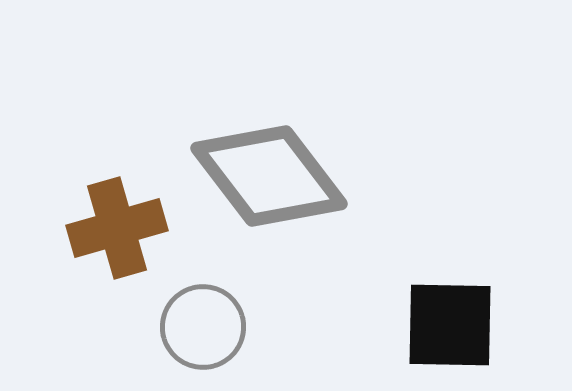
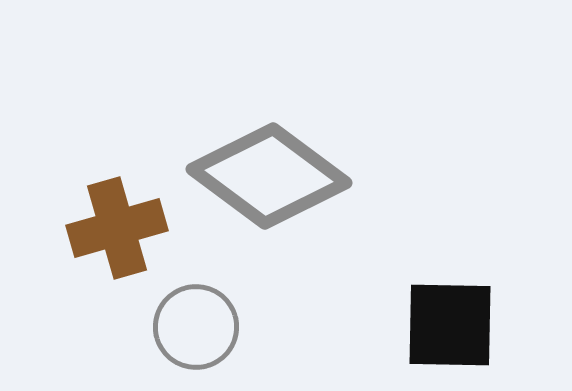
gray diamond: rotated 16 degrees counterclockwise
gray circle: moved 7 px left
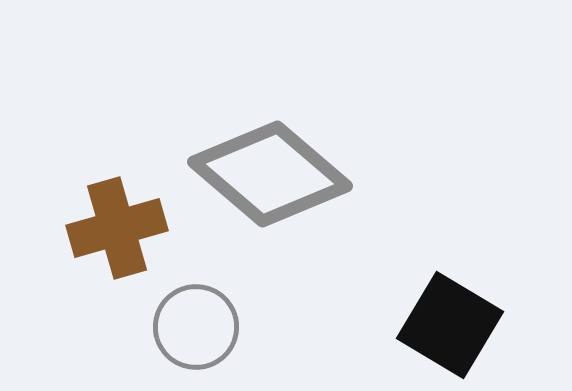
gray diamond: moved 1 px right, 2 px up; rotated 4 degrees clockwise
black square: rotated 30 degrees clockwise
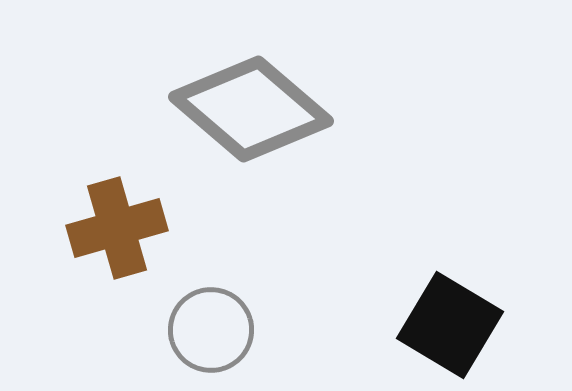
gray diamond: moved 19 px left, 65 px up
gray circle: moved 15 px right, 3 px down
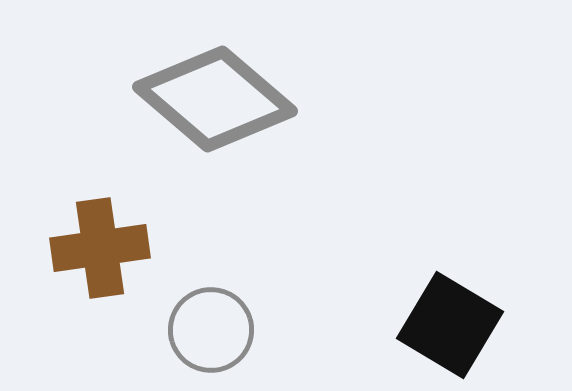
gray diamond: moved 36 px left, 10 px up
brown cross: moved 17 px left, 20 px down; rotated 8 degrees clockwise
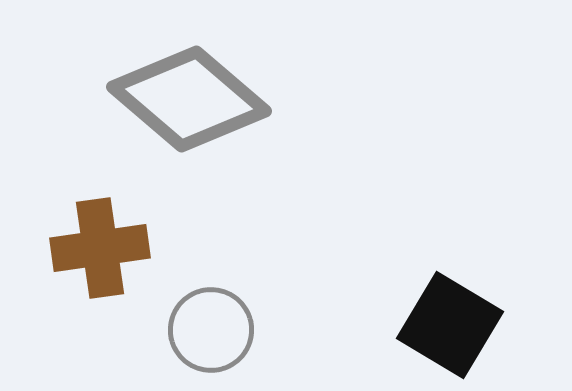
gray diamond: moved 26 px left
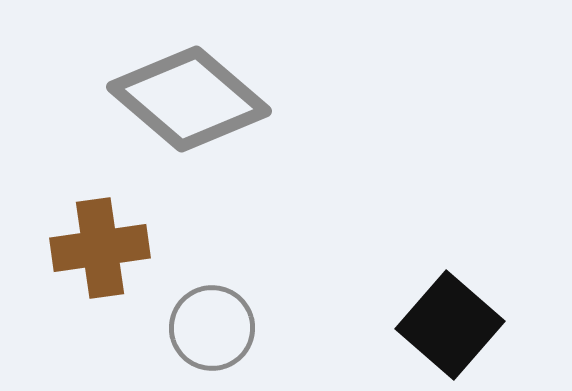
black square: rotated 10 degrees clockwise
gray circle: moved 1 px right, 2 px up
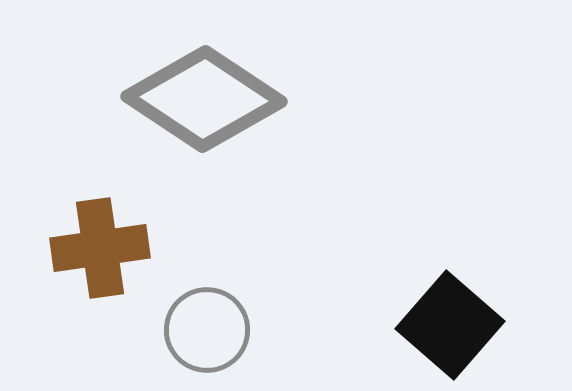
gray diamond: moved 15 px right; rotated 7 degrees counterclockwise
gray circle: moved 5 px left, 2 px down
